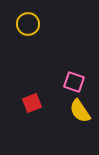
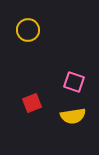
yellow circle: moved 6 px down
yellow semicircle: moved 7 px left, 5 px down; rotated 65 degrees counterclockwise
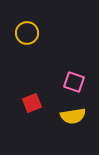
yellow circle: moved 1 px left, 3 px down
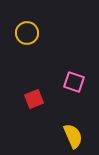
red square: moved 2 px right, 4 px up
yellow semicircle: moved 20 px down; rotated 105 degrees counterclockwise
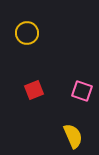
pink square: moved 8 px right, 9 px down
red square: moved 9 px up
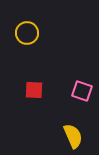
red square: rotated 24 degrees clockwise
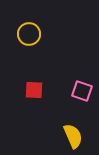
yellow circle: moved 2 px right, 1 px down
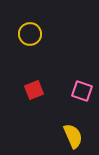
yellow circle: moved 1 px right
red square: rotated 24 degrees counterclockwise
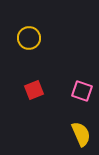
yellow circle: moved 1 px left, 4 px down
yellow semicircle: moved 8 px right, 2 px up
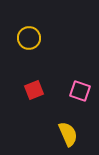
pink square: moved 2 px left
yellow semicircle: moved 13 px left
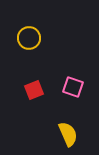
pink square: moved 7 px left, 4 px up
